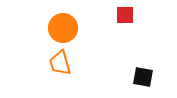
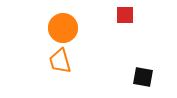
orange trapezoid: moved 2 px up
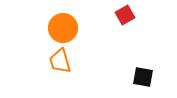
red square: rotated 30 degrees counterclockwise
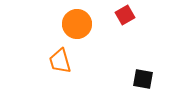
orange circle: moved 14 px right, 4 px up
black square: moved 2 px down
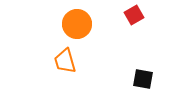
red square: moved 9 px right
orange trapezoid: moved 5 px right
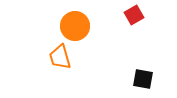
orange circle: moved 2 px left, 2 px down
orange trapezoid: moved 5 px left, 4 px up
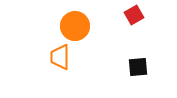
orange trapezoid: rotated 16 degrees clockwise
black square: moved 5 px left, 12 px up; rotated 15 degrees counterclockwise
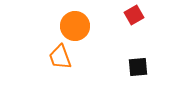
orange trapezoid: rotated 20 degrees counterclockwise
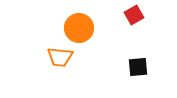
orange circle: moved 4 px right, 2 px down
orange trapezoid: rotated 64 degrees counterclockwise
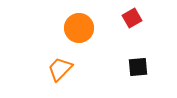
red square: moved 2 px left, 3 px down
orange trapezoid: moved 12 px down; rotated 128 degrees clockwise
